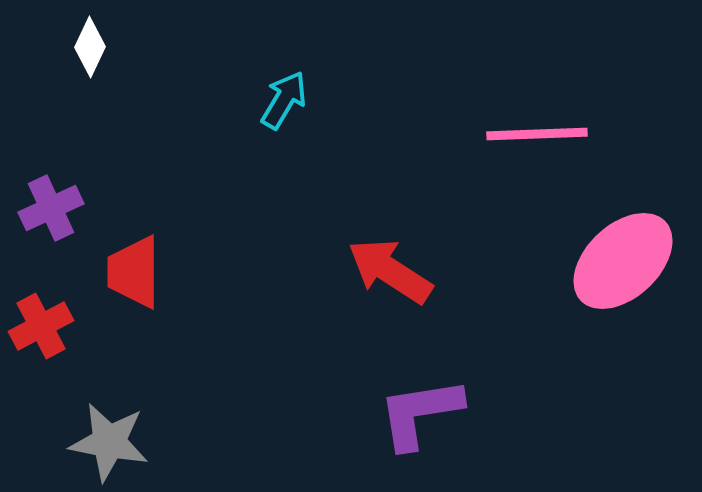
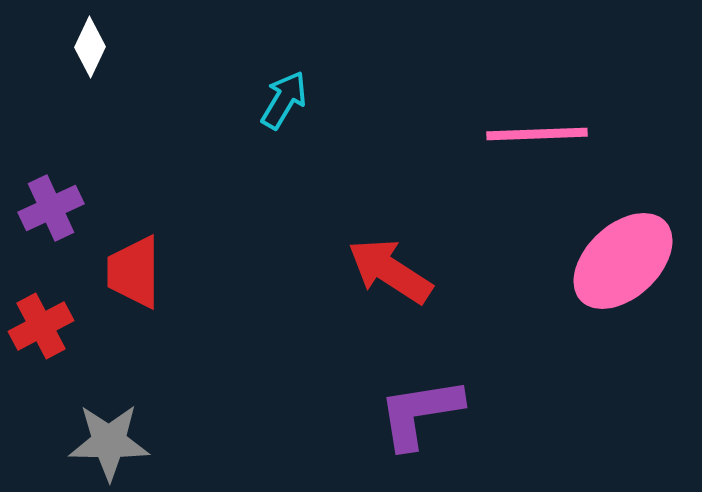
gray star: rotated 10 degrees counterclockwise
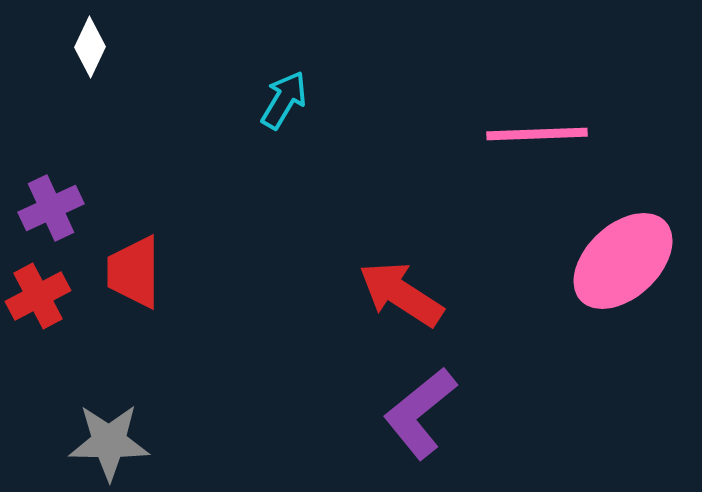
red arrow: moved 11 px right, 23 px down
red cross: moved 3 px left, 30 px up
purple L-shape: rotated 30 degrees counterclockwise
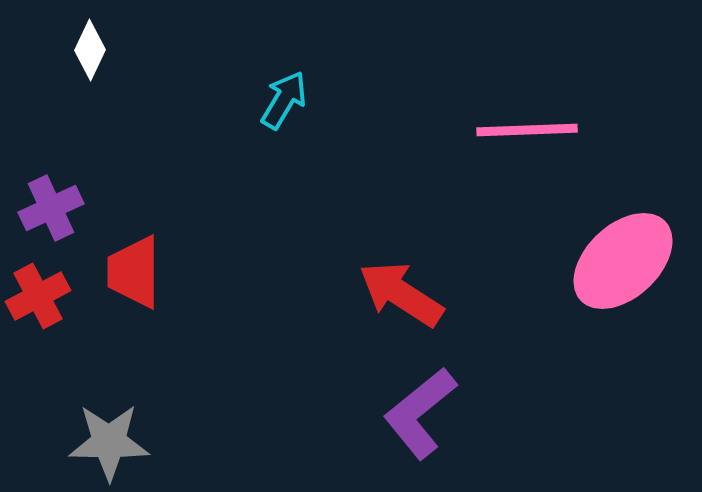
white diamond: moved 3 px down
pink line: moved 10 px left, 4 px up
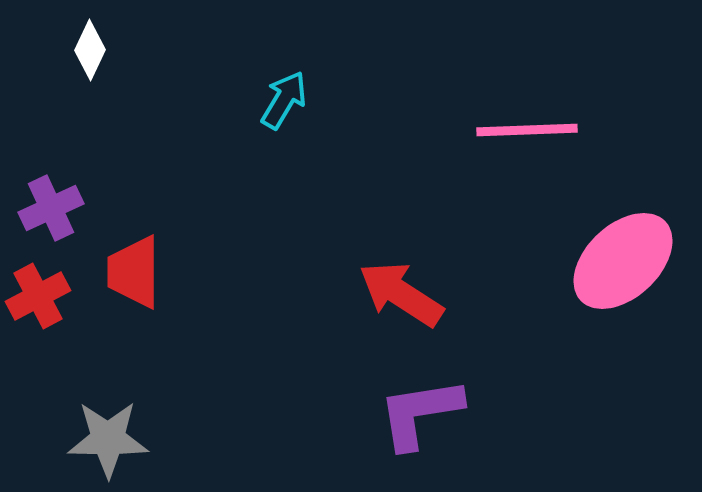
purple L-shape: rotated 30 degrees clockwise
gray star: moved 1 px left, 3 px up
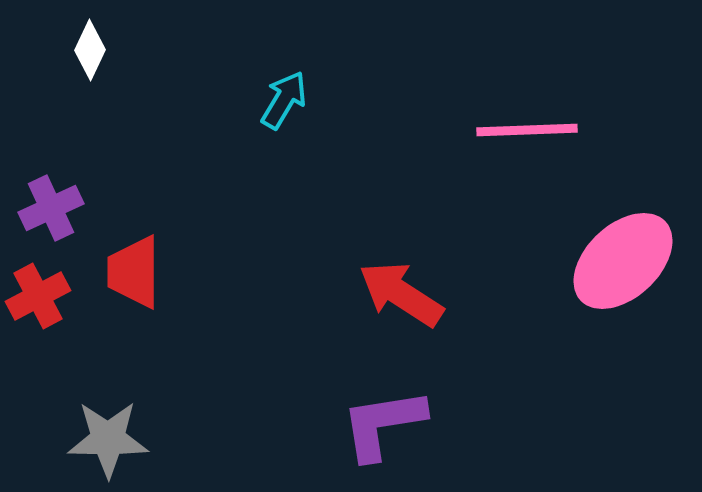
purple L-shape: moved 37 px left, 11 px down
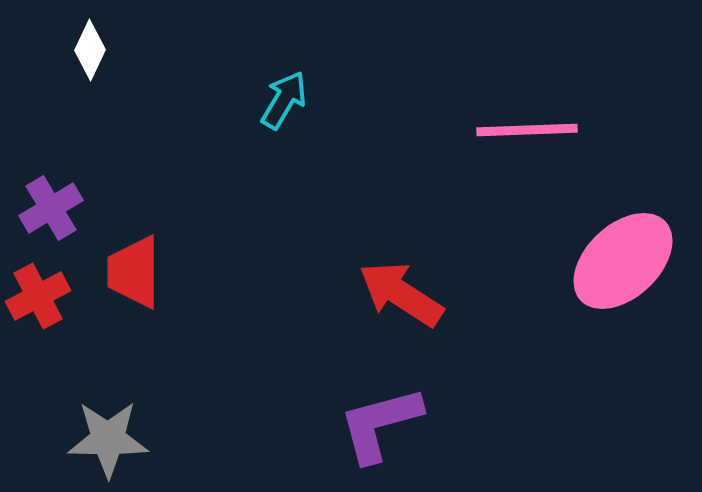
purple cross: rotated 6 degrees counterclockwise
purple L-shape: moved 3 px left; rotated 6 degrees counterclockwise
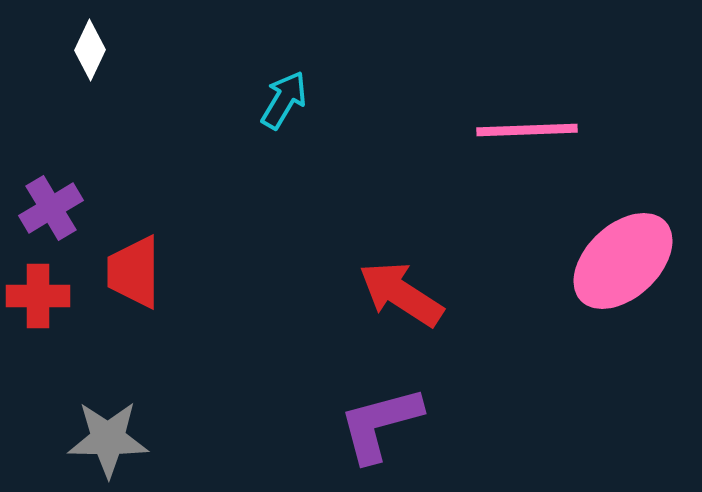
red cross: rotated 28 degrees clockwise
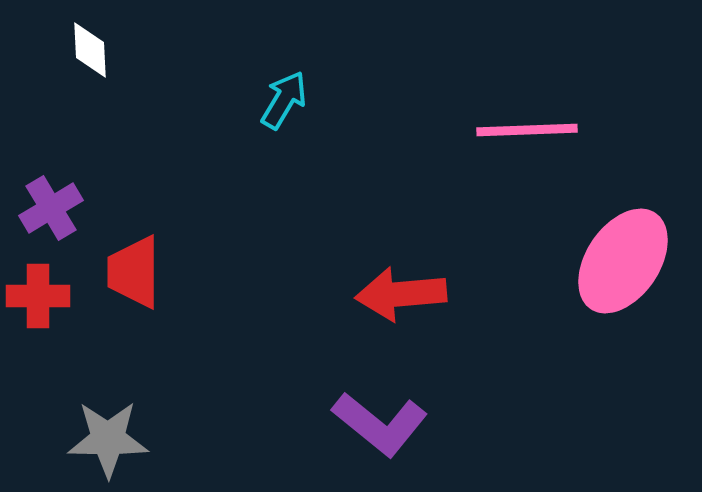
white diamond: rotated 28 degrees counterclockwise
pink ellipse: rotated 13 degrees counterclockwise
red arrow: rotated 38 degrees counterclockwise
purple L-shape: rotated 126 degrees counterclockwise
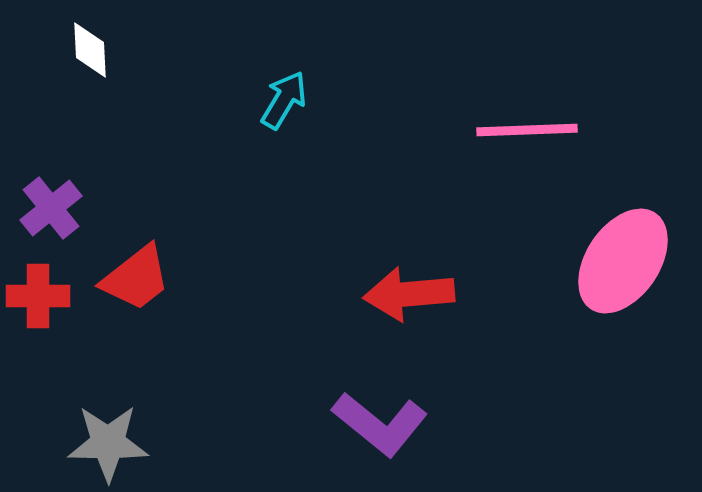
purple cross: rotated 8 degrees counterclockwise
red trapezoid: moved 2 px right, 6 px down; rotated 128 degrees counterclockwise
red arrow: moved 8 px right
gray star: moved 4 px down
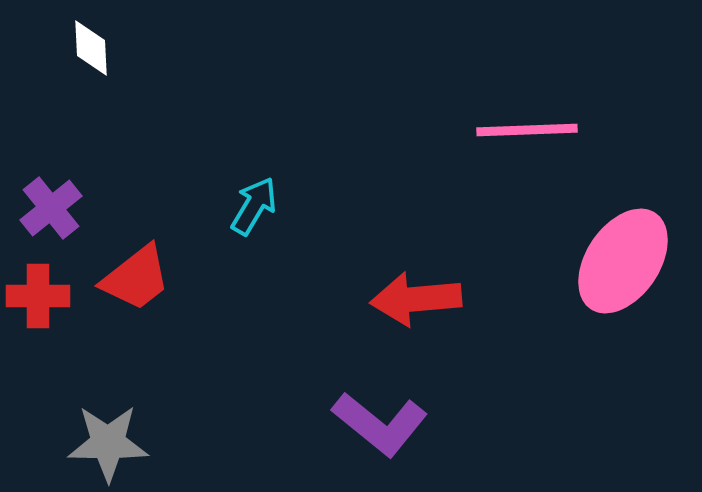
white diamond: moved 1 px right, 2 px up
cyan arrow: moved 30 px left, 106 px down
red arrow: moved 7 px right, 5 px down
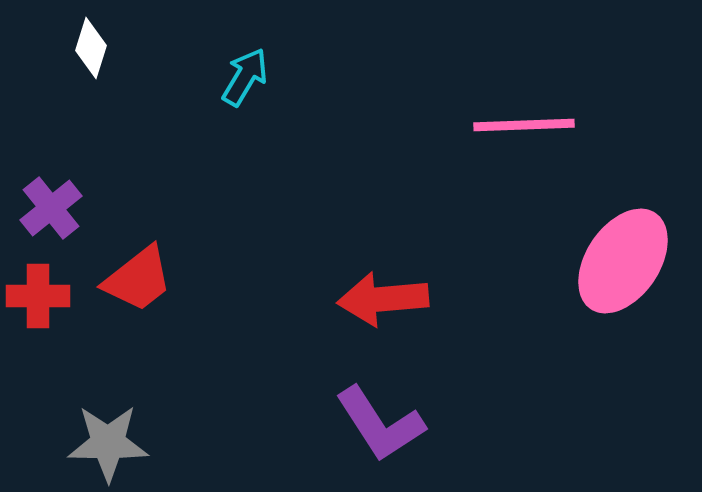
white diamond: rotated 20 degrees clockwise
pink line: moved 3 px left, 5 px up
cyan arrow: moved 9 px left, 129 px up
red trapezoid: moved 2 px right, 1 px down
red arrow: moved 33 px left
purple L-shape: rotated 18 degrees clockwise
